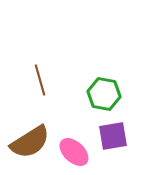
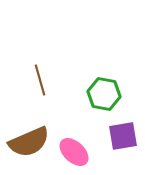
purple square: moved 10 px right
brown semicircle: moved 1 px left; rotated 9 degrees clockwise
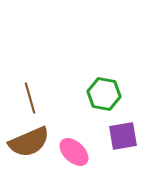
brown line: moved 10 px left, 18 px down
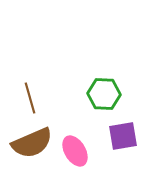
green hexagon: rotated 8 degrees counterclockwise
brown semicircle: moved 3 px right, 1 px down
pink ellipse: moved 1 px right, 1 px up; rotated 16 degrees clockwise
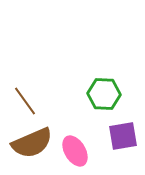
brown line: moved 5 px left, 3 px down; rotated 20 degrees counterclockwise
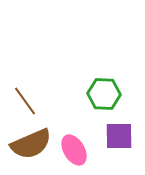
purple square: moved 4 px left; rotated 8 degrees clockwise
brown semicircle: moved 1 px left, 1 px down
pink ellipse: moved 1 px left, 1 px up
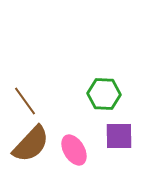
brown semicircle: rotated 24 degrees counterclockwise
